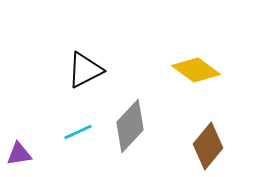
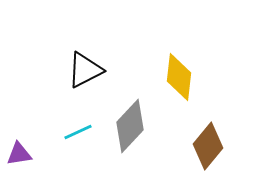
yellow diamond: moved 17 px left, 7 px down; rotated 60 degrees clockwise
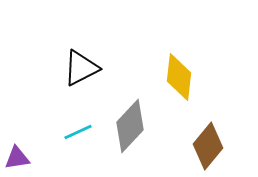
black triangle: moved 4 px left, 2 px up
purple triangle: moved 2 px left, 4 px down
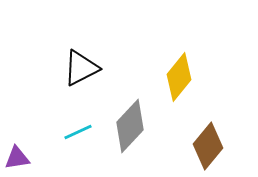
yellow diamond: rotated 33 degrees clockwise
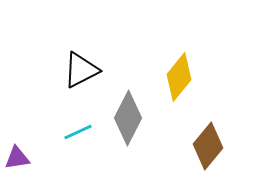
black triangle: moved 2 px down
gray diamond: moved 2 px left, 8 px up; rotated 16 degrees counterclockwise
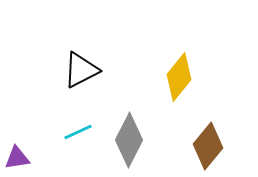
gray diamond: moved 1 px right, 22 px down
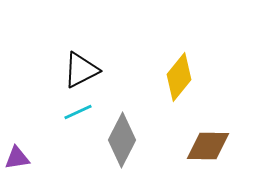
cyan line: moved 20 px up
gray diamond: moved 7 px left
brown diamond: rotated 51 degrees clockwise
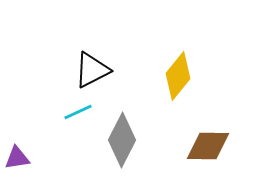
black triangle: moved 11 px right
yellow diamond: moved 1 px left, 1 px up
